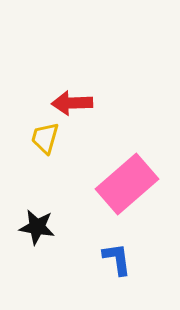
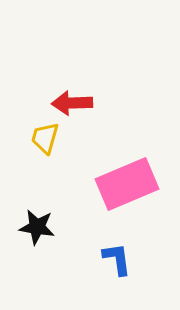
pink rectangle: rotated 18 degrees clockwise
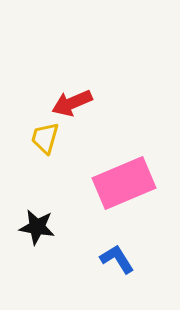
red arrow: rotated 21 degrees counterclockwise
pink rectangle: moved 3 px left, 1 px up
blue L-shape: rotated 24 degrees counterclockwise
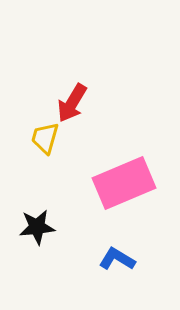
red arrow: rotated 36 degrees counterclockwise
black star: rotated 15 degrees counterclockwise
blue L-shape: rotated 27 degrees counterclockwise
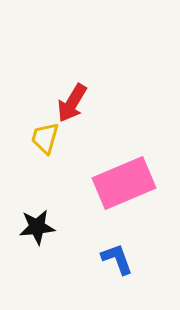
blue L-shape: rotated 39 degrees clockwise
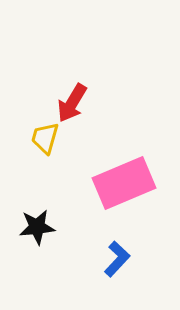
blue L-shape: rotated 63 degrees clockwise
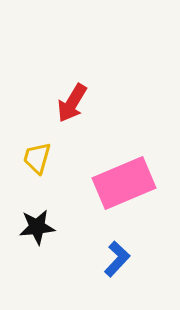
yellow trapezoid: moved 8 px left, 20 px down
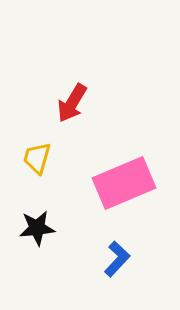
black star: moved 1 px down
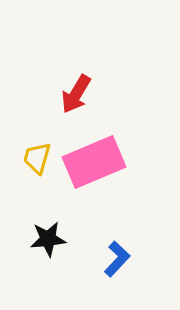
red arrow: moved 4 px right, 9 px up
pink rectangle: moved 30 px left, 21 px up
black star: moved 11 px right, 11 px down
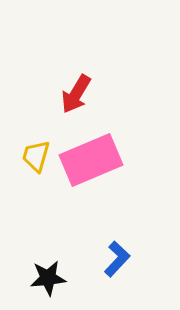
yellow trapezoid: moved 1 px left, 2 px up
pink rectangle: moved 3 px left, 2 px up
black star: moved 39 px down
